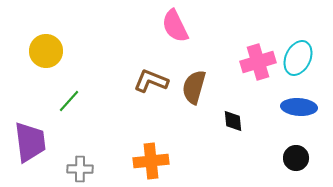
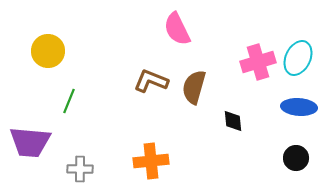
pink semicircle: moved 2 px right, 3 px down
yellow circle: moved 2 px right
green line: rotated 20 degrees counterclockwise
purple trapezoid: rotated 102 degrees clockwise
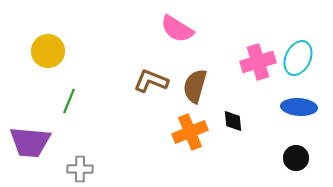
pink semicircle: rotated 32 degrees counterclockwise
brown semicircle: moved 1 px right, 1 px up
orange cross: moved 39 px right, 29 px up; rotated 16 degrees counterclockwise
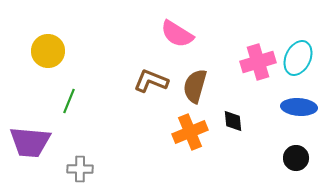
pink semicircle: moved 5 px down
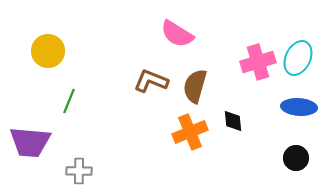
gray cross: moved 1 px left, 2 px down
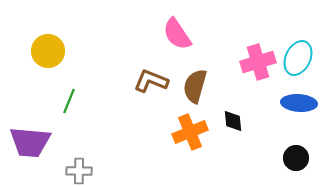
pink semicircle: rotated 24 degrees clockwise
blue ellipse: moved 4 px up
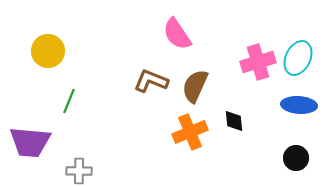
brown semicircle: rotated 8 degrees clockwise
blue ellipse: moved 2 px down
black diamond: moved 1 px right
